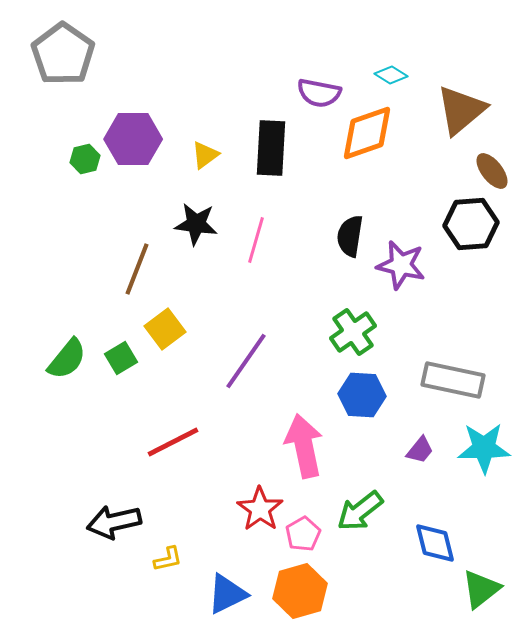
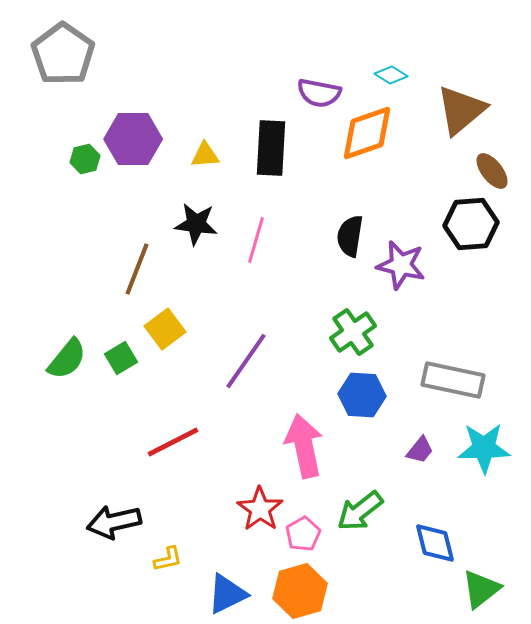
yellow triangle: rotated 32 degrees clockwise
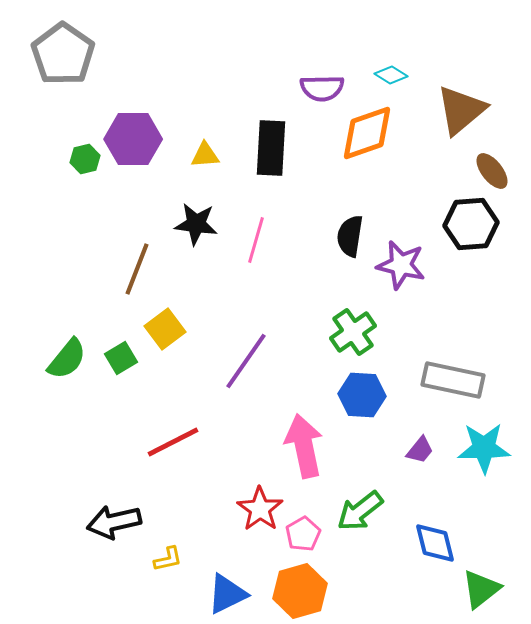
purple semicircle: moved 3 px right, 5 px up; rotated 12 degrees counterclockwise
